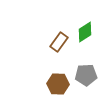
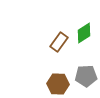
green diamond: moved 1 px left, 1 px down
gray pentagon: moved 1 px down
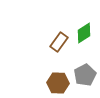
gray pentagon: moved 1 px left, 1 px up; rotated 25 degrees counterclockwise
brown hexagon: moved 1 px up
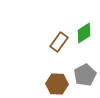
brown hexagon: moved 1 px left, 1 px down
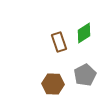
brown rectangle: rotated 54 degrees counterclockwise
brown hexagon: moved 4 px left
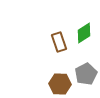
gray pentagon: moved 1 px right, 1 px up
brown hexagon: moved 7 px right
